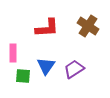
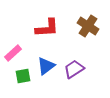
pink rectangle: rotated 48 degrees clockwise
blue triangle: rotated 18 degrees clockwise
green square: rotated 14 degrees counterclockwise
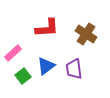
brown cross: moved 2 px left, 8 px down
purple trapezoid: rotated 65 degrees counterclockwise
green square: rotated 28 degrees counterclockwise
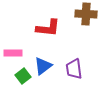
red L-shape: moved 1 px right; rotated 10 degrees clockwise
brown cross: moved 20 px up; rotated 30 degrees counterclockwise
pink rectangle: rotated 42 degrees clockwise
blue triangle: moved 3 px left
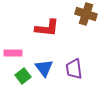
brown cross: rotated 15 degrees clockwise
red L-shape: moved 1 px left
blue triangle: moved 1 px right, 2 px down; rotated 30 degrees counterclockwise
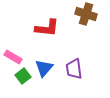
pink rectangle: moved 4 px down; rotated 30 degrees clockwise
blue triangle: rotated 18 degrees clockwise
